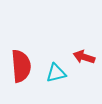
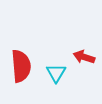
cyan triangle: rotated 45 degrees counterclockwise
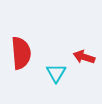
red semicircle: moved 13 px up
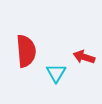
red semicircle: moved 5 px right, 2 px up
